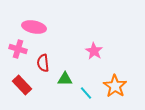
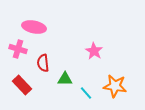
orange star: rotated 25 degrees counterclockwise
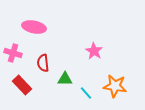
pink cross: moved 5 px left, 4 px down
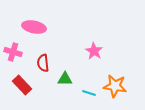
pink cross: moved 1 px up
cyan line: moved 3 px right; rotated 32 degrees counterclockwise
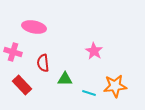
orange star: rotated 15 degrees counterclockwise
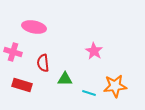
red rectangle: rotated 30 degrees counterclockwise
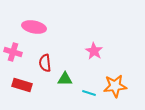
red semicircle: moved 2 px right
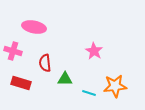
pink cross: moved 1 px up
red rectangle: moved 1 px left, 2 px up
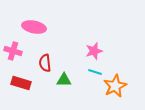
pink star: rotated 24 degrees clockwise
green triangle: moved 1 px left, 1 px down
orange star: rotated 20 degrees counterclockwise
cyan line: moved 6 px right, 21 px up
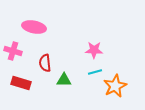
pink star: moved 1 px up; rotated 18 degrees clockwise
cyan line: rotated 32 degrees counterclockwise
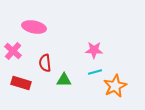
pink cross: rotated 24 degrees clockwise
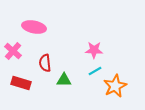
cyan line: moved 1 px up; rotated 16 degrees counterclockwise
